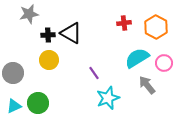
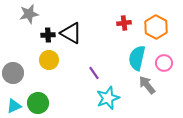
cyan semicircle: rotated 45 degrees counterclockwise
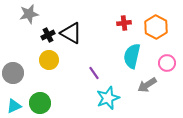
black cross: rotated 24 degrees counterclockwise
cyan semicircle: moved 5 px left, 2 px up
pink circle: moved 3 px right
gray arrow: rotated 84 degrees counterclockwise
green circle: moved 2 px right
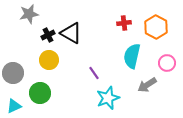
green circle: moved 10 px up
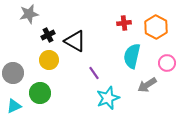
black triangle: moved 4 px right, 8 px down
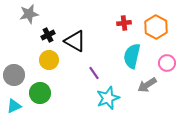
gray circle: moved 1 px right, 2 px down
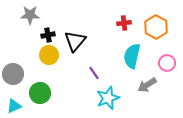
gray star: moved 1 px right, 1 px down; rotated 12 degrees clockwise
black cross: rotated 16 degrees clockwise
black triangle: rotated 40 degrees clockwise
yellow circle: moved 5 px up
gray circle: moved 1 px left, 1 px up
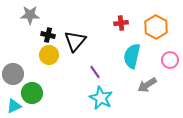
red cross: moved 3 px left
black cross: rotated 24 degrees clockwise
pink circle: moved 3 px right, 3 px up
purple line: moved 1 px right, 1 px up
green circle: moved 8 px left
cyan star: moved 7 px left; rotated 25 degrees counterclockwise
